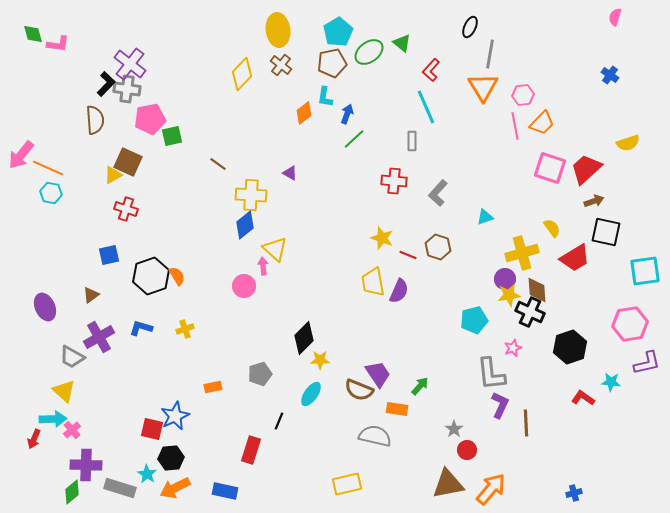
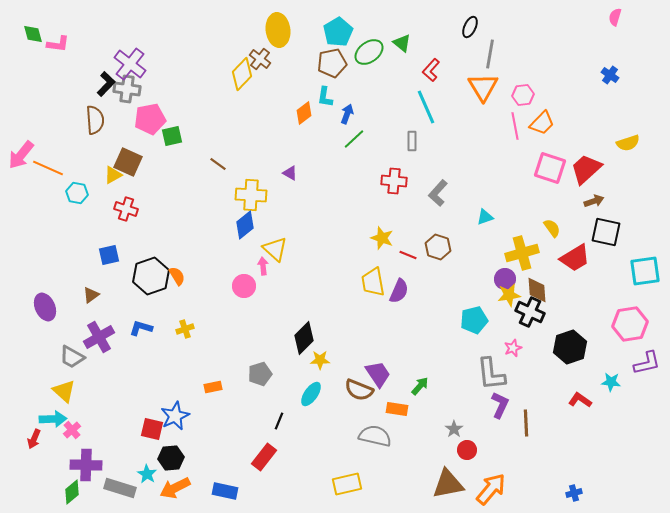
brown cross at (281, 65): moved 21 px left, 6 px up
cyan hexagon at (51, 193): moved 26 px right
red L-shape at (583, 398): moved 3 px left, 2 px down
red rectangle at (251, 450): moved 13 px right, 7 px down; rotated 20 degrees clockwise
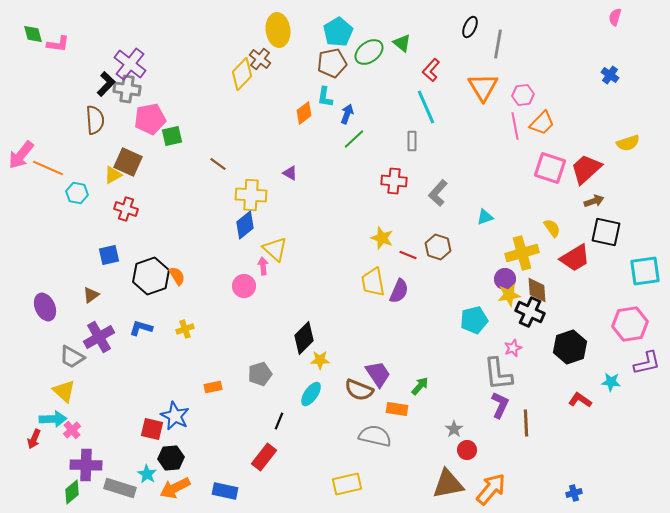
gray line at (490, 54): moved 8 px right, 10 px up
gray L-shape at (491, 374): moved 7 px right
blue star at (175, 416): rotated 20 degrees counterclockwise
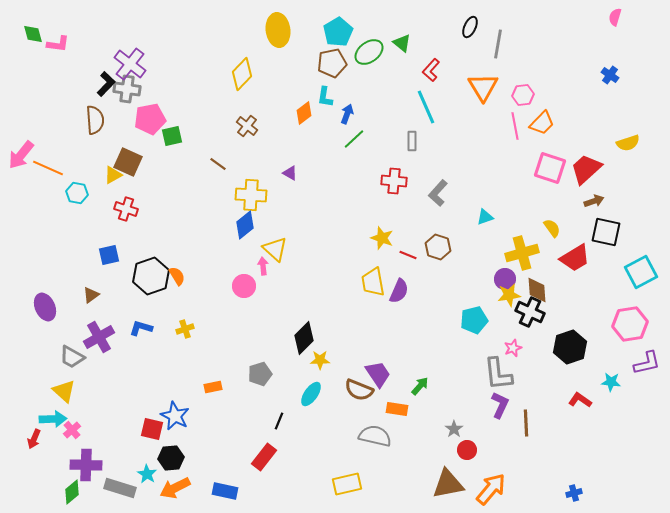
brown cross at (260, 59): moved 13 px left, 67 px down
cyan square at (645, 271): moved 4 px left, 1 px down; rotated 20 degrees counterclockwise
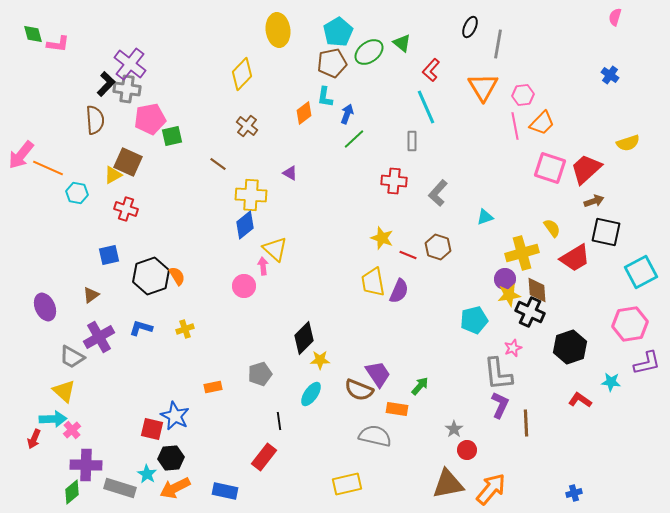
black line at (279, 421): rotated 30 degrees counterclockwise
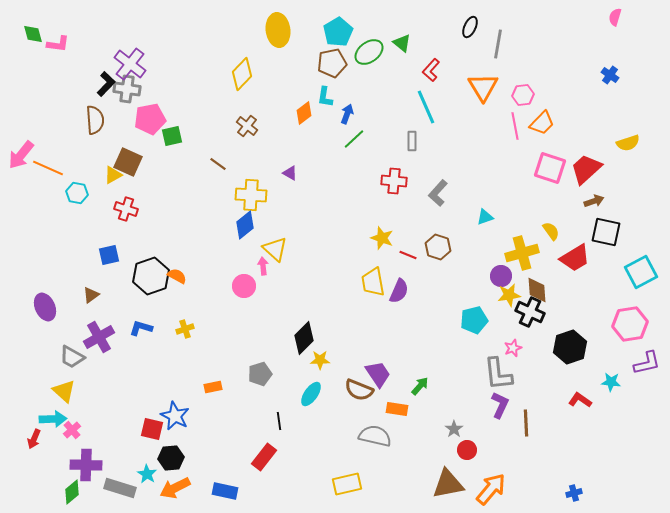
yellow semicircle at (552, 228): moved 1 px left, 3 px down
orange semicircle at (177, 276): rotated 30 degrees counterclockwise
purple circle at (505, 279): moved 4 px left, 3 px up
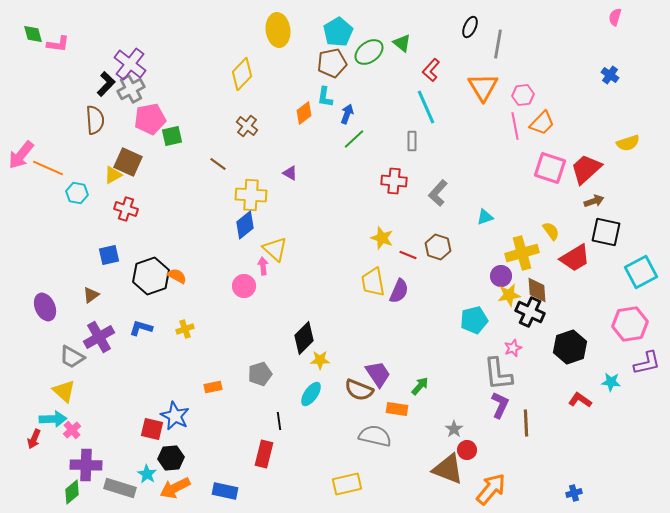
gray cross at (127, 89): moved 4 px right; rotated 36 degrees counterclockwise
red rectangle at (264, 457): moved 3 px up; rotated 24 degrees counterclockwise
brown triangle at (448, 484): moved 15 px up; rotated 32 degrees clockwise
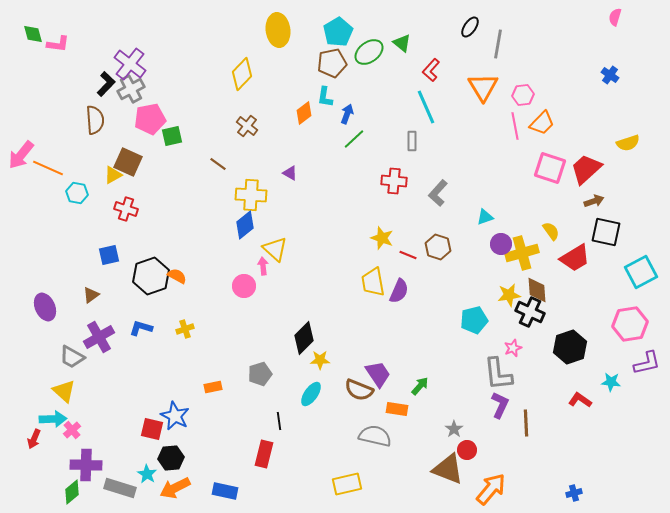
black ellipse at (470, 27): rotated 10 degrees clockwise
purple circle at (501, 276): moved 32 px up
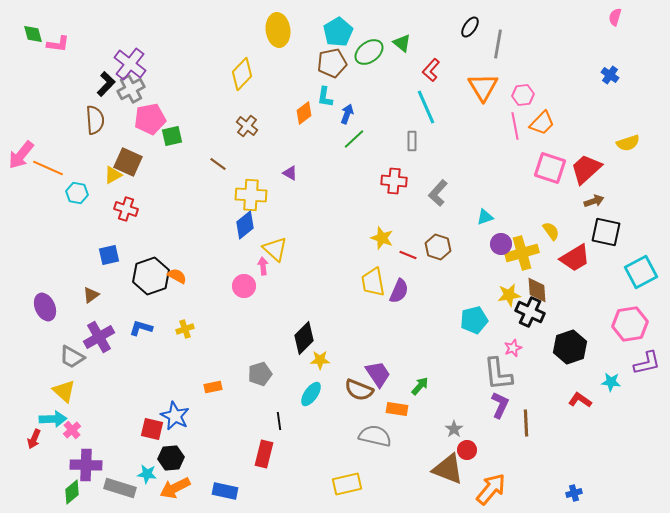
cyan star at (147, 474): rotated 24 degrees counterclockwise
